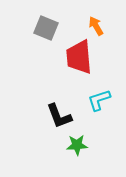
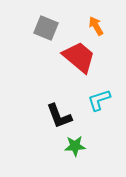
red trapezoid: rotated 135 degrees clockwise
green star: moved 2 px left, 1 px down
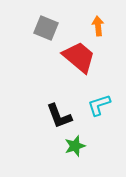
orange arrow: moved 2 px right; rotated 24 degrees clockwise
cyan L-shape: moved 5 px down
green star: rotated 15 degrees counterclockwise
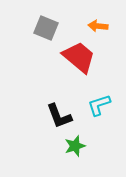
orange arrow: rotated 78 degrees counterclockwise
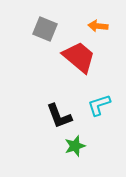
gray square: moved 1 px left, 1 px down
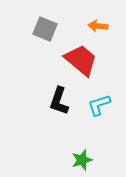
red trapezoid: moved 2 px right, 3 px down
black L-shape: moved 15 px up; rotated 40 degrees clockwise
green star: moved 7 px right, 14 px down
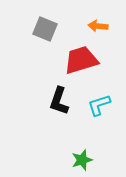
red trapezoid: rotated 57 degrees counterclockwise
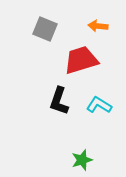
cyan L-shape: rotated 50 degrees clockwise
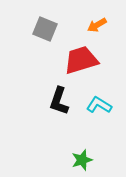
orange arrow: moved 1 px left, 1 px up; rotated 36 degrees counterclockwise
